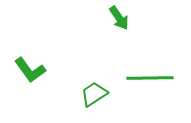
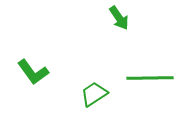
green L-shape: moved 3 px right, 2 px down
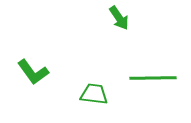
green line: moved 3 px right
green trapezoid: rotated 40 degrees clockwise
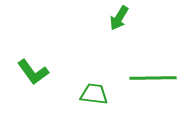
green arrow: rotated 65 degrees clockwise
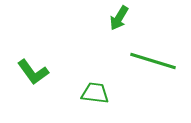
green line: moved 17 px up; rotated 18 degrees clockwise
green trapezoid: moved 1 px right, 1 px up
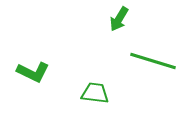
green arrow: moved 1 px down
green L-shape: rotated 28 degrees counterclockwise
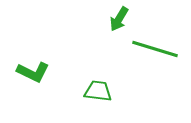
green line: moved 2 px right, 12 px up
green trapezoid: moved 3 px right, 2 px up
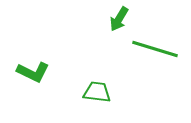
green trapezoid: moved 1 px left, 1 px down
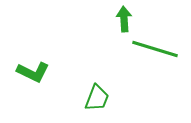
green arrow: moved 5 px right; rotated 145 degrees clockwise
green trapezoid: moved 6 px down; rotated 104 degrees clockwise
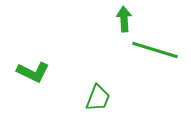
green line: moved 1 px down
green trapezoid: moved 1 px right
